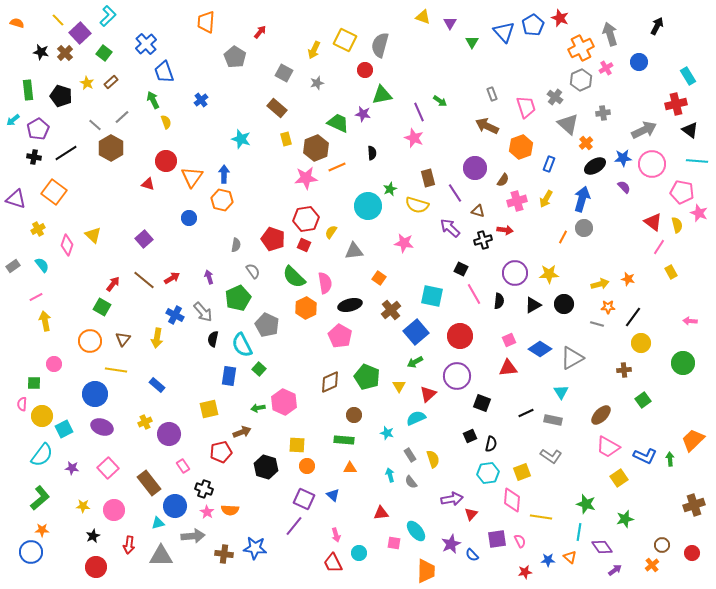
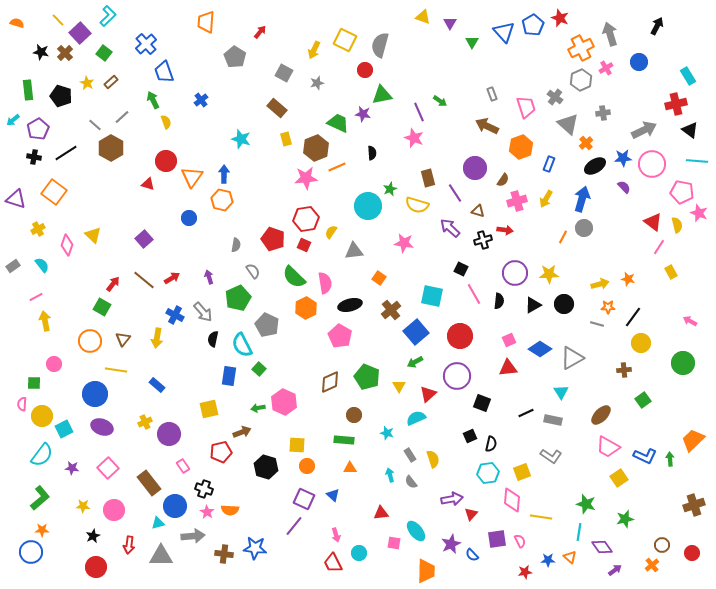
pink arrow at (690, 321): rotated 24 degrees clockwise
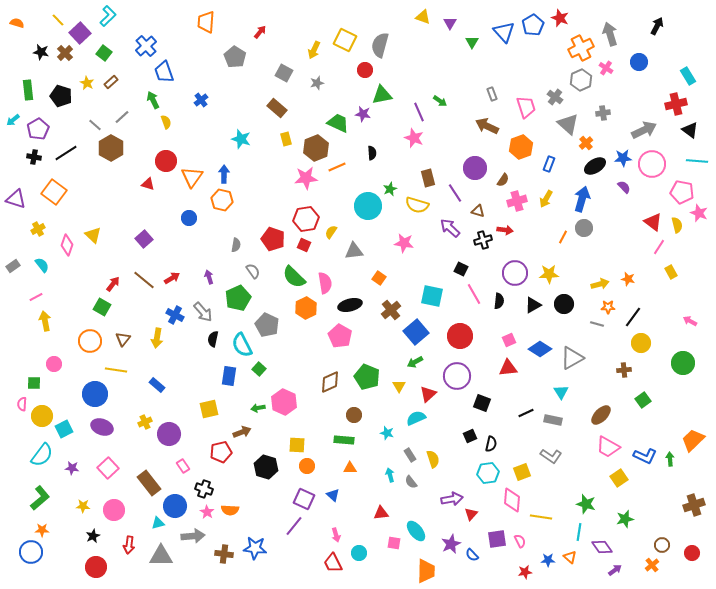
blue cross at (146, 44): moved 2 px down
pink cross at (606, 68): rotated 24 degrees counterclockwise
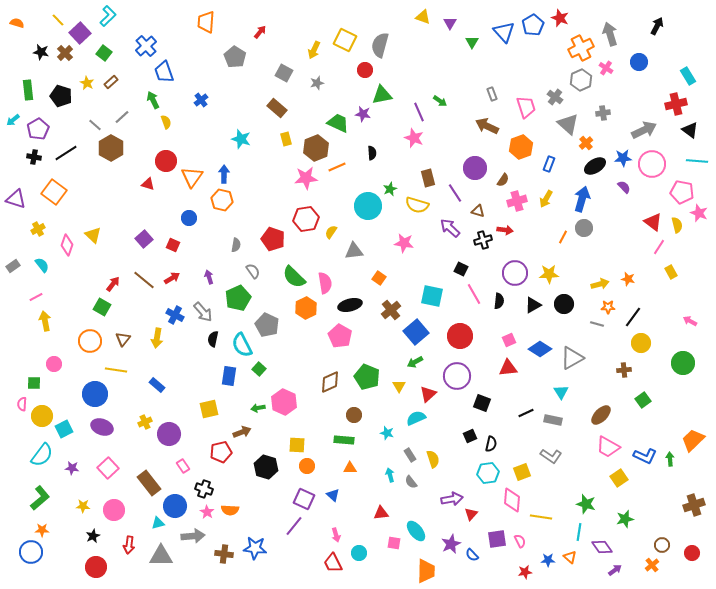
red square at (304, 245): moved 131 px left
